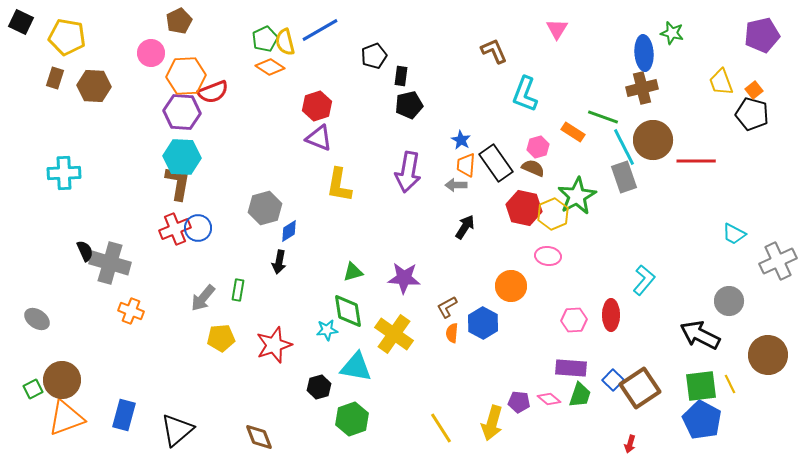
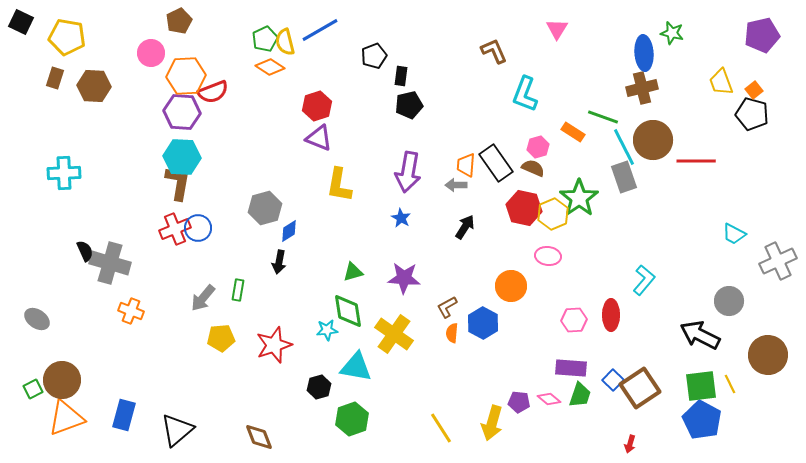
blue star at (461, 140): moved 60 px left, 78 px down
green star at (577, 196): moved 2 px right, 2 px down; rotated 6 degrees counterclockwise
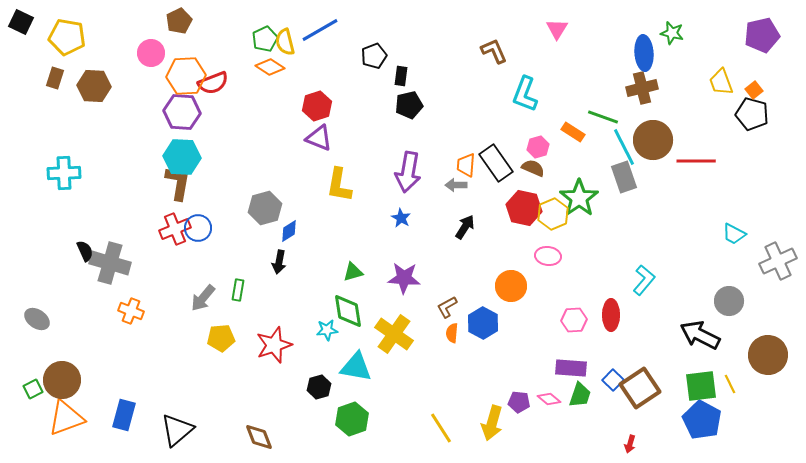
red semicircle at (213, 92): moved 9 px up
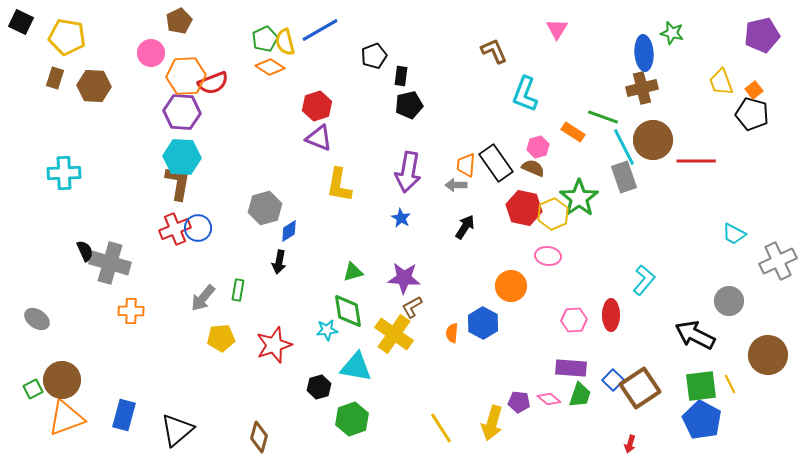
brown L-shape at (447, 307): moved 35 px left
orange cross at (131, 311): rotated 20 degrees counterclockwise
black arrow at (700, 335): moved 5 px left
brown diamond at (259, 437): rotated 36 degrees clockwise
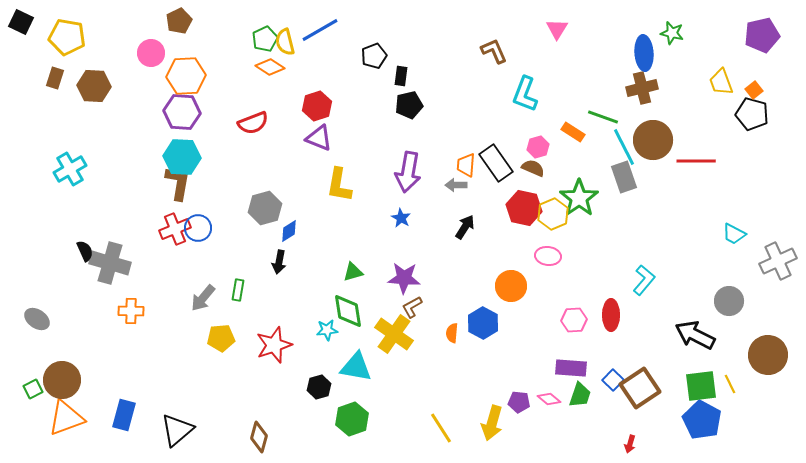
red semicircle at (213, 83): moved 40 px right, 40 px down
cyan cross at (64, 173): moved 6 px right, 4 px up; rotated 28 degrees counterclockwise
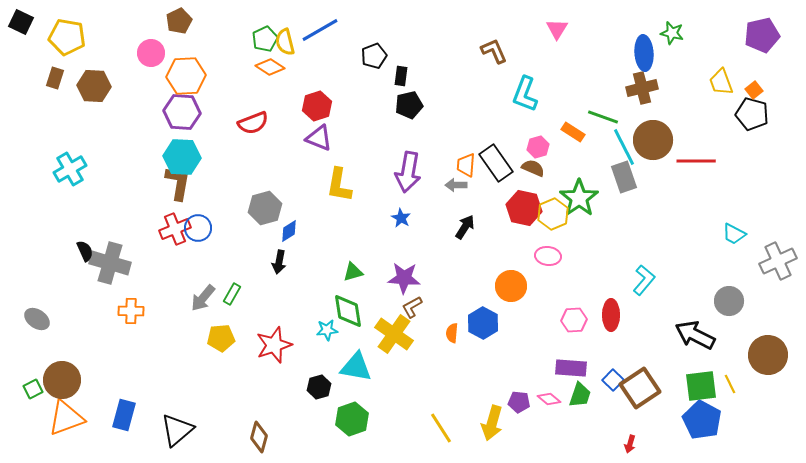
green rectangle at (238, 290): moved 6 px left, 4 px down; rotated 20 degrees clockwise
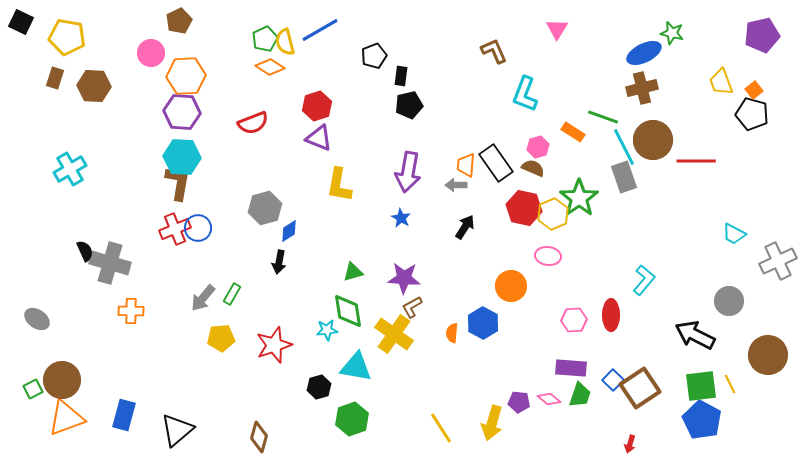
blue ellipse at (644, 53): rotated 68 degrees clockwise
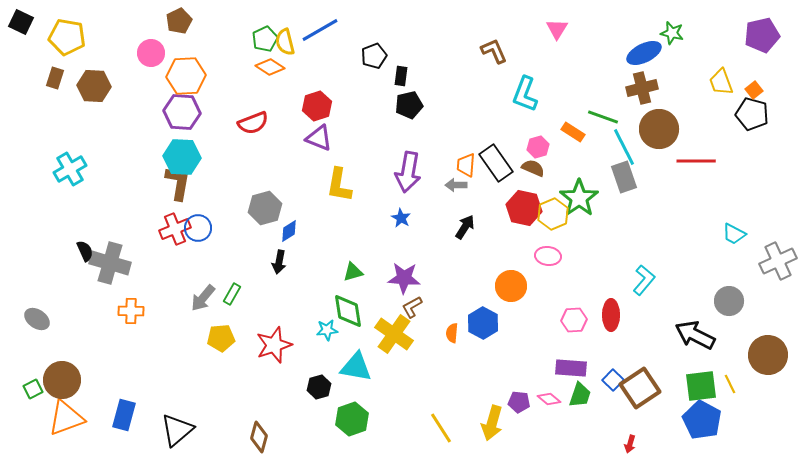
brown circle at (653, 140): moved 6 px right, 11 px up
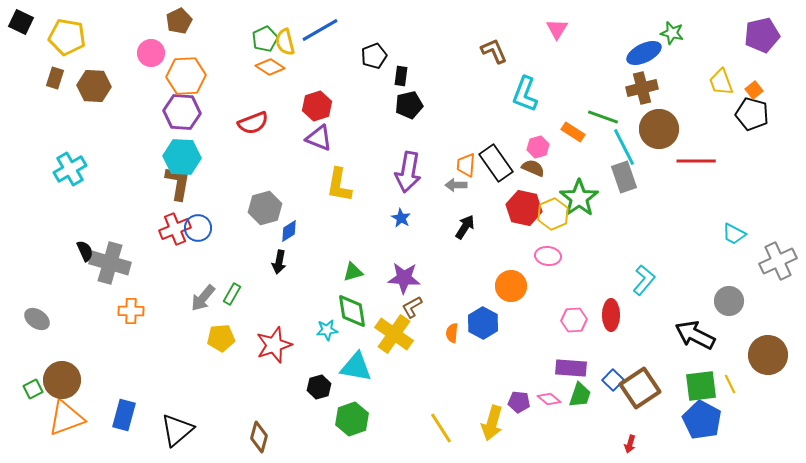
green diamond at (348, 311): moved 4 px right
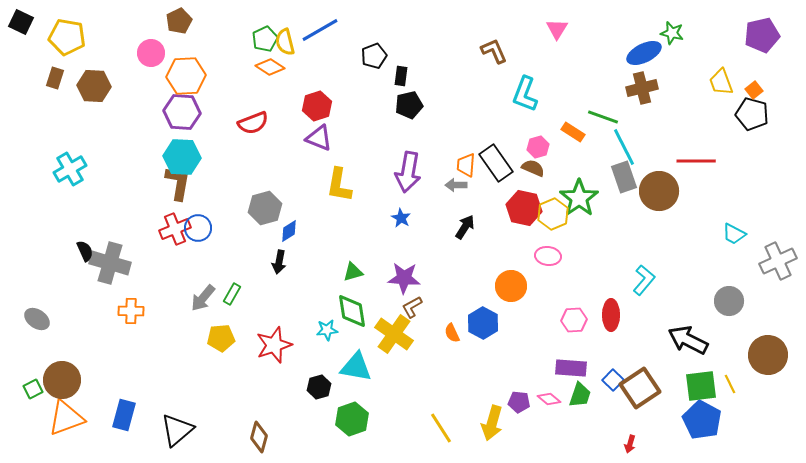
brown circle at (659, 129): moved 62 px down
orange semicircle at (452, 333): rotated 30 degrees counterclockwise
black arrow at (695, 335): moved 7 px left, 5 px down
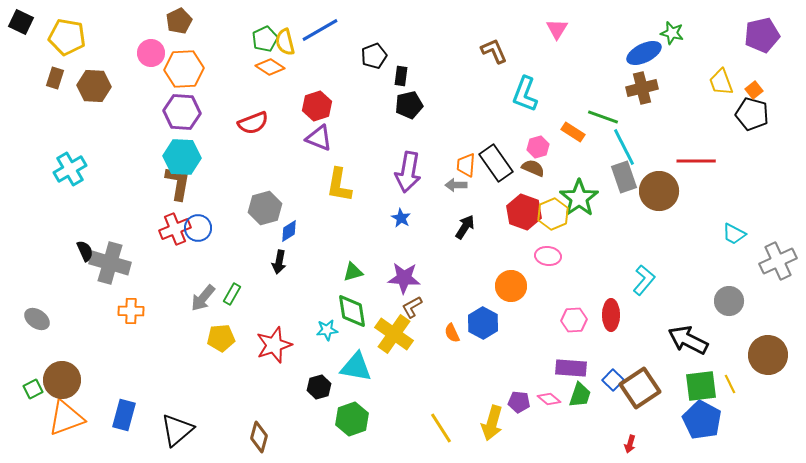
orange hexagon at (186, 76): moved 2 px left, 7 px up
red hexagon at (524, 208): moved 4 px down; rotated 8 degrees clockwise
